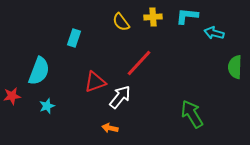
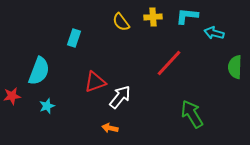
red line: moved 30 px right
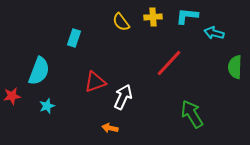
white arrow: moved 3 px right; rotated 15 degrees counterclockwise
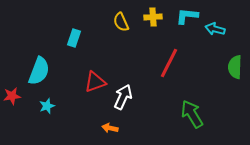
yellow semicircle: rotated 12 degrees clockwise
cyan arrow: moved 1 px right, 4 px up
red line: rotated 16 degrees counterclockwise
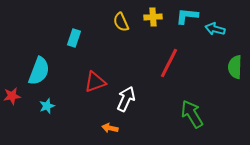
white arrow: moved 3 px right, 2 px down
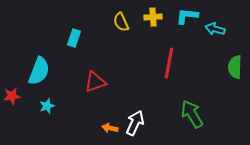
red line: rotated 16 degrees counterclockwise
white arrow: moved 9 px right, 24 px down
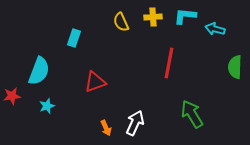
cyan L-shape: moved 2 px left
orange arrow: moved 4 px left; rotated 126 degrees counterclockwise
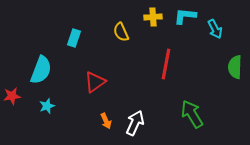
yellow semicircle: moved 10 px down
cyan arrow: rotated 132 degrees counterclockwise
red line: moved 3 px left, 1 px down
cyan semicircle: moved 2 px right, 1 px up
red triangle: rotated 15 degrees counterclockwise
orange arrow: moved 7 px up
